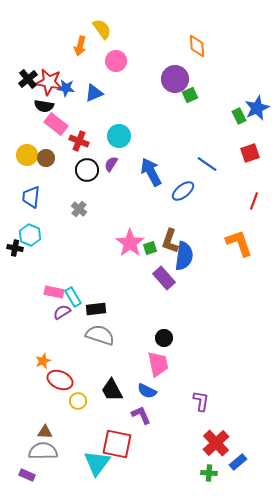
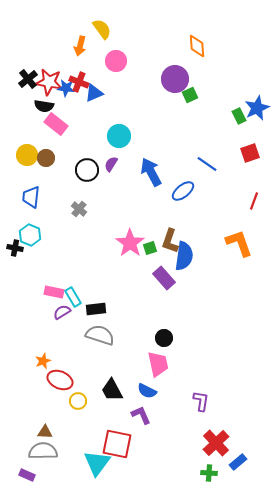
red cross at (79, 141): moved 59 px up
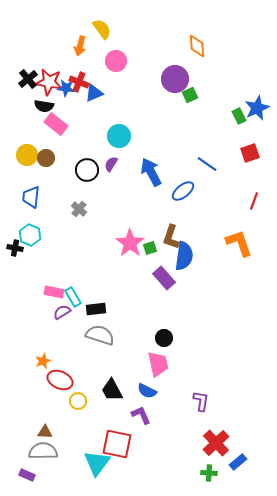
brown L-shape at (170, 241): moved 1 px right, 4 px up
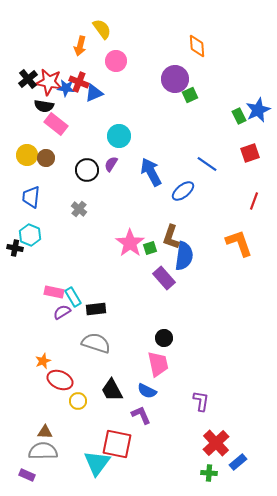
blue star at (257, 108): moved 1 px right, 2 px down
gray semicircle at (100, 335): moved 4 px left, 8 px down
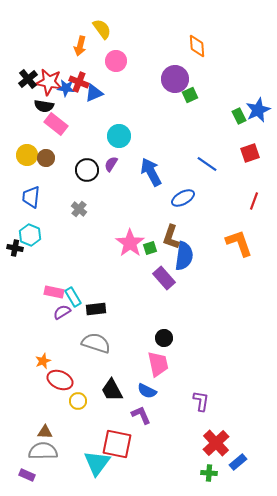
blue ellipse at (183, 191): moved 7 px down; rotated 10 degrees clockwise
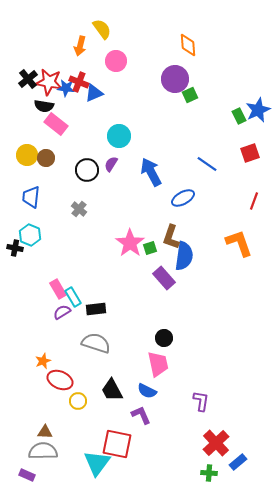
orange diamond at (197, 46): moved 9 px left, 1 px up
pink rectangle at (54, 292): moved 4 px right, 3 px up; rotated 48 degrees clockwise
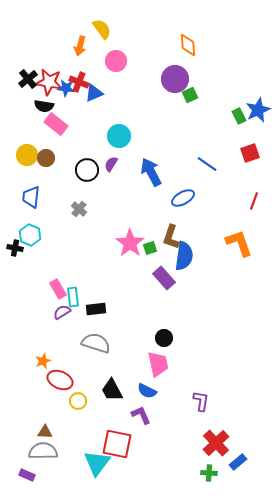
cyan rectangle at (73, 297): rotated 24 degrees clockwise
